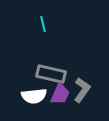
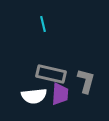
gray L-shape: moved 4 px right, 9 px up; rotated 20 degrees counterclockwise
purple trapezoid: rotated 20 degrees counterclockwise
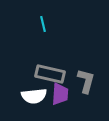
gray rectangle: moved 1 px left
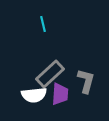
gray rectangle: rotated 56 degrees counterclockwise
white semicircle: moved 1 px up
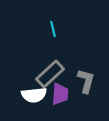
cyan line: moved 10 px right, 5 px down
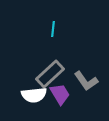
cyan line: rotated 21 degrees clockwise
gray L-shape: rotated 130 degrees clockwise
purple trapezoid: rotated 35 degrees counterclockwise
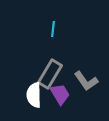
gray rectangle: rotated 16 degrees counterclockwise
white semicircle: rotated 95 degrees clockwise
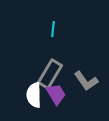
purple trapezoid: moved 4 px left
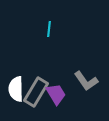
cyan line: moved 4 px left
gray rectangle: moved 14 px left, 18 px down
white semicircle: moved 18 px left, 6 px up
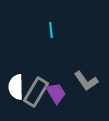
cyan line: moved 2 px right, 1 px down; rotated 14 degrees counterclockwise
white semicircle: moved 2 px up
purple trapezoid: moved 1 px up
